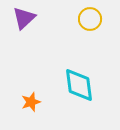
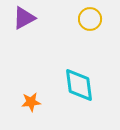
purple triangle: rotated 15 degrees clockwise
orange star: rotated 12 degrees clockwise
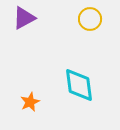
orange star: moved 1 px left; rotated 18 degrees counterclockwise
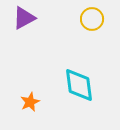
yellow circle: moved 2 px right
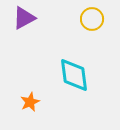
cyan diamond: moved 5 px left, 10 px up
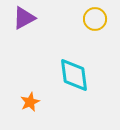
yellow circle: moved 3 px right
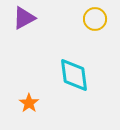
orange star: moved 1 px left, 1 px down; rotated 12 degrees counterclockwise
